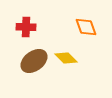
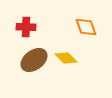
brown ellipse: moved 1 px up
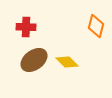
orange diamond: moved 10 px right, 1 px up; rotated 35 degrees clockwise
yellow diamond: moved 1 px right, 4 px down
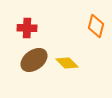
red cross: moved 1 px right, 1 px down
yellow diamond: moved 1 px down
